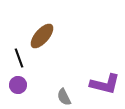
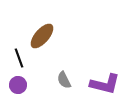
gray semicircle: moved 17 px up
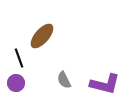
purple circle: moved 2 px left, 2 px up
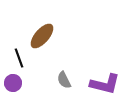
purple circle: moved 3 px left
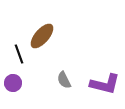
black line: moved 4 px up
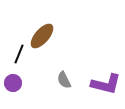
black line: rotated 42 degrees clockwise
purple L-shape: moved 1 px right
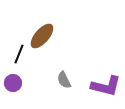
purple L-shape: moved 2 px down
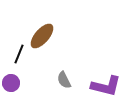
purple circle: moved 2 px left
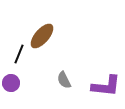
purple L-shape: rotated 8 degrees counterclockwise
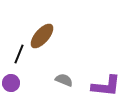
gray semicircle: rotated 138 degrees clockwise
